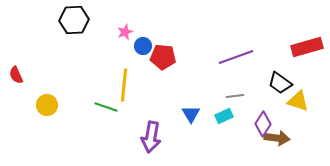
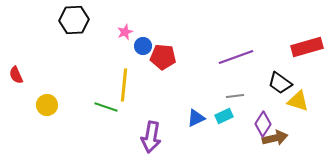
blue triangle: moved 5 px right, 4 px down; rotated 36 degrees clockwise
brown arrow: moved 2 px left; rotated 20 degrees counterclockwise
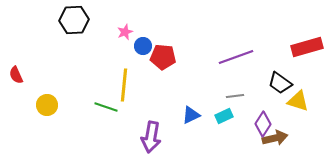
blue triangle: moved 5 px left, 3 px up
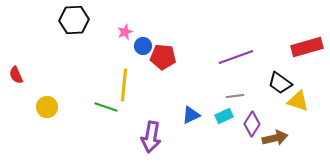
yellow circle: moved 2 px down
purple diamond: moved 11 px left
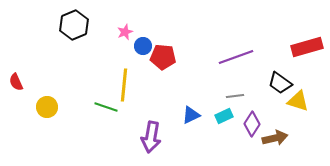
black hexagon: moved 5 px down; rotated 20 degrees counterclockwise
red semicircle: moved 7 px down
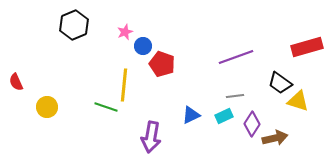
red pentagon: moved 1 px left, 7 px down; rotated 15 degrees clockwise
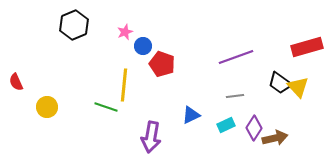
yellow triangle: moved 14 px up; rotated 30 degrees clockwise
cyan rectangle: moved 2 px right, 9 px down
purple diamond: moved 2 px right, 4 px down
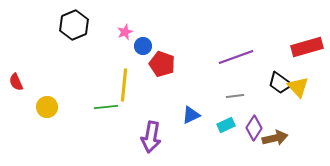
green line: rotated 25 degrees counterclockwise
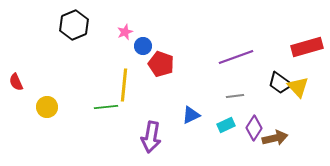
red pentagon: moved 1 px left
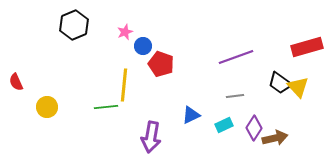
cyan rectangle: moved 2 px left
